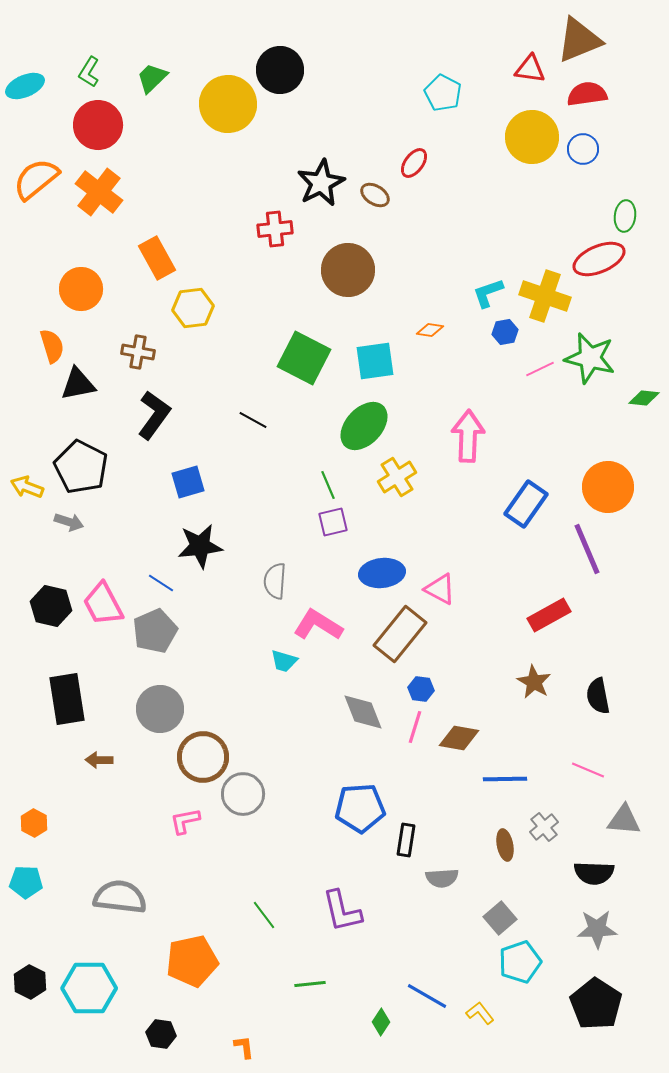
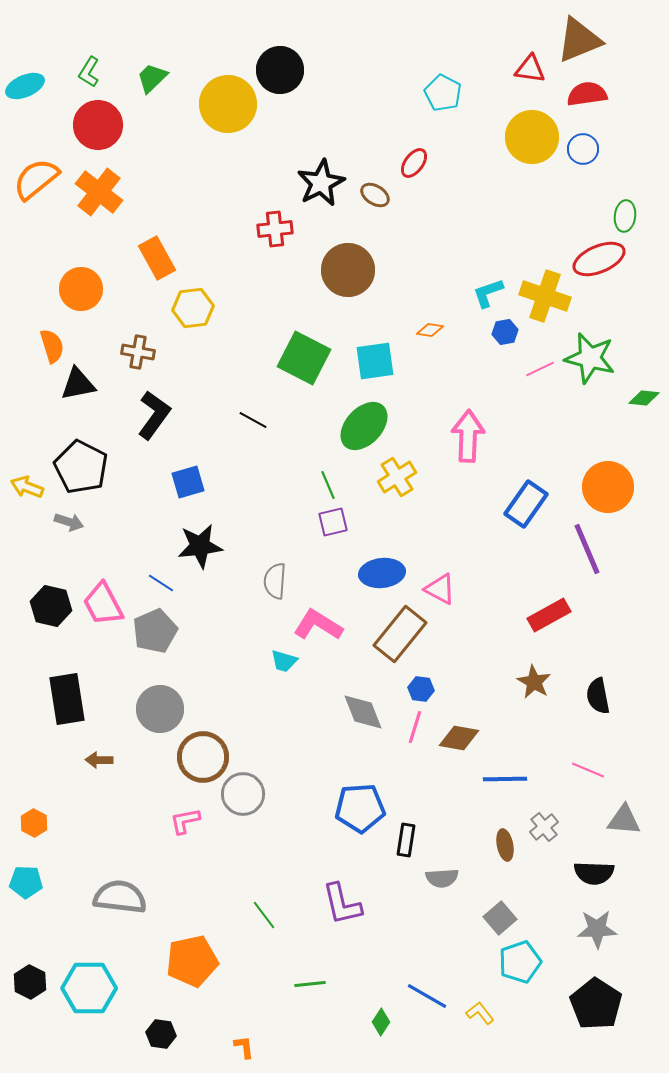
purple L-shape at (342, 911): moved 7 px up
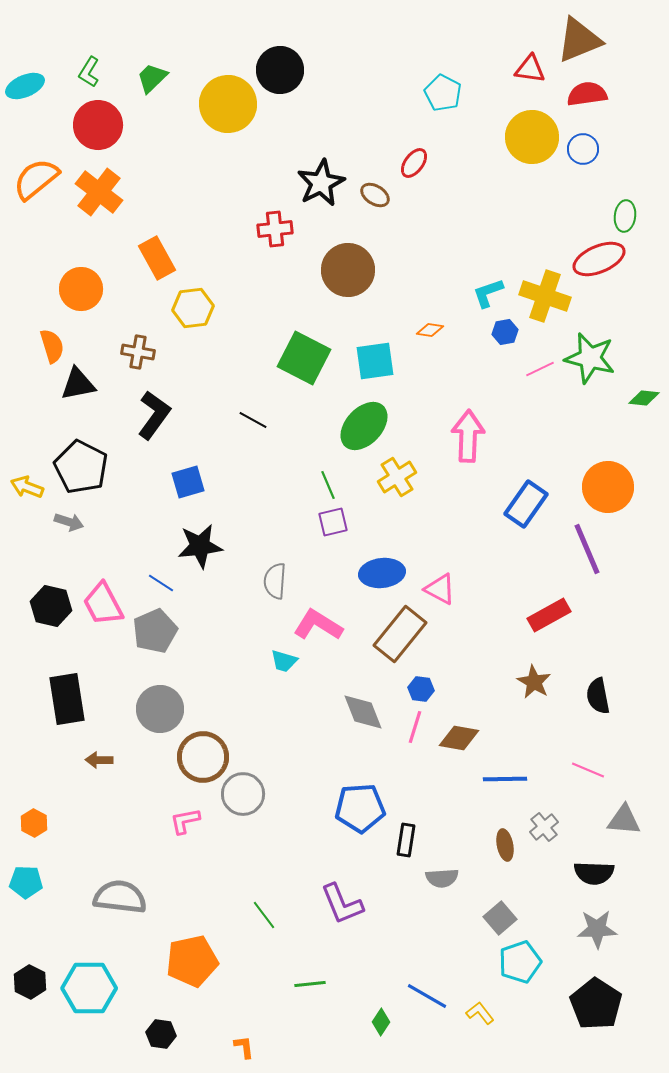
purple L-shape at (342, 904): rotated 9 degrees counterclockwise
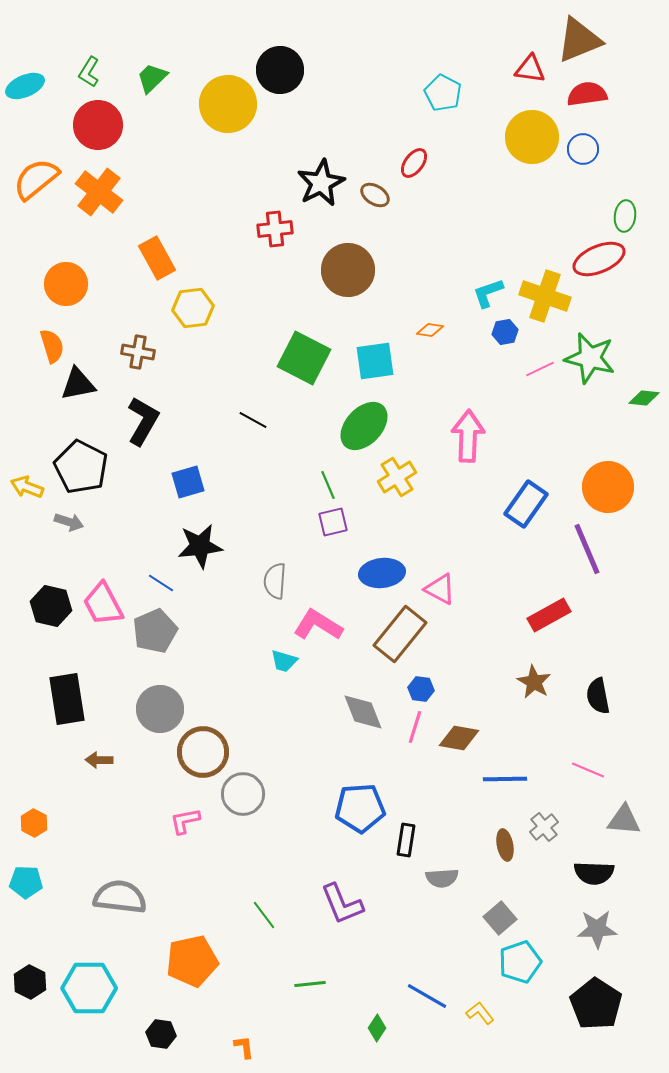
orange circle at (81, 289): moved 15 px left, 5 px up
black L-shape at (154, 415): moved 11 px left, 6 px down; rotated 6 degrees counterclockwise
brown circle at (203, 757): moved 5 px up
green diamond at (381, 1022): moved 4 px left, 6 px down
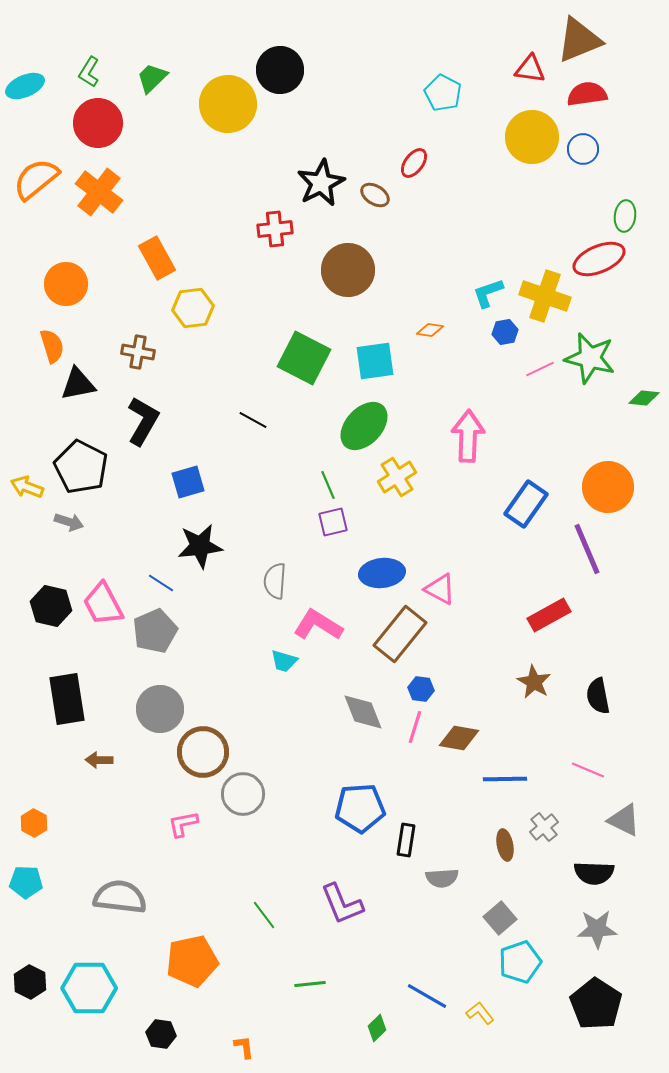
red circle at (98, 125): moved 2 px up
gray triangle at (624, 820): rotated 21 degrees clockwise
pink L-shape at (185, 821): moved 2 px left, 3 px down
green diamond at (377, 1028): rotated 12 degrees clockwise
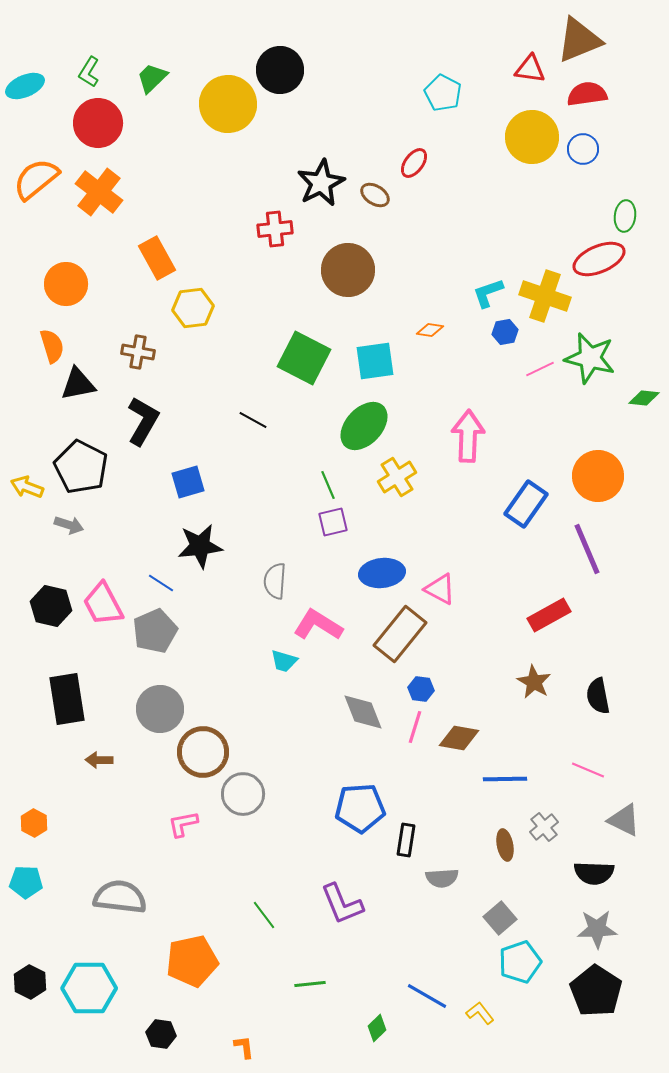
orange circle at (608, 487): moved 10 px left, 11 px up
gray arrow at (69, 522): moved 3 px down
black pentagon at (596, 1004): moved 13 px up
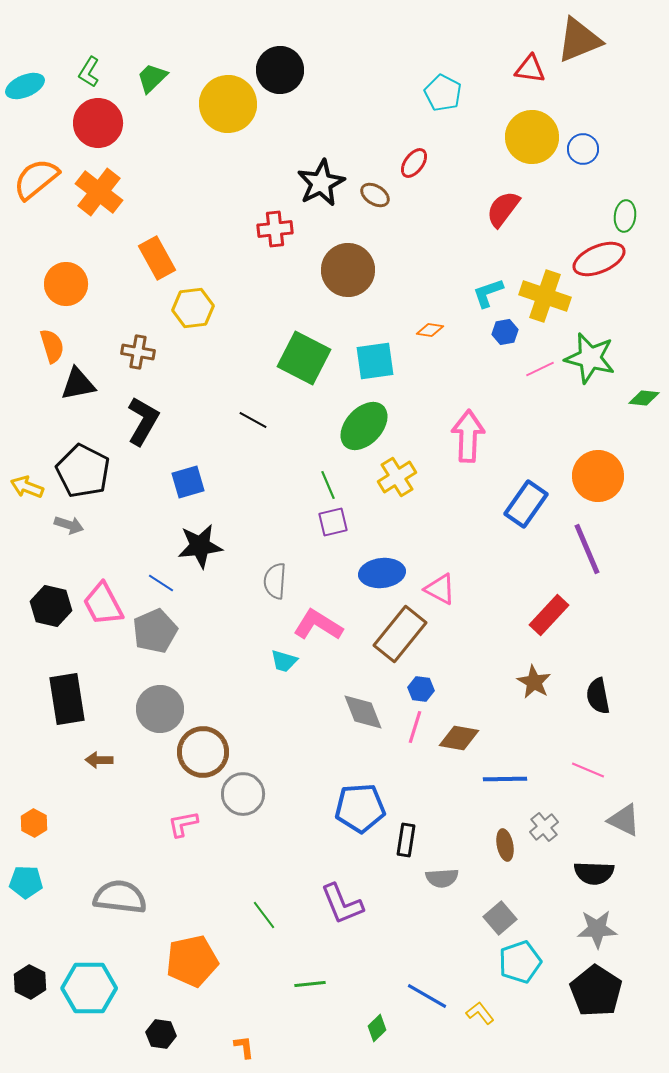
red semicircle at (587, 94): moved 84 px left, 115 px down; rotated 45 degrees counterclockwise
black pentagon at (81, 467): moved 2 px right, 4 px down
red rectangle at (549, 615): rotated 18 degrees counterclockwise
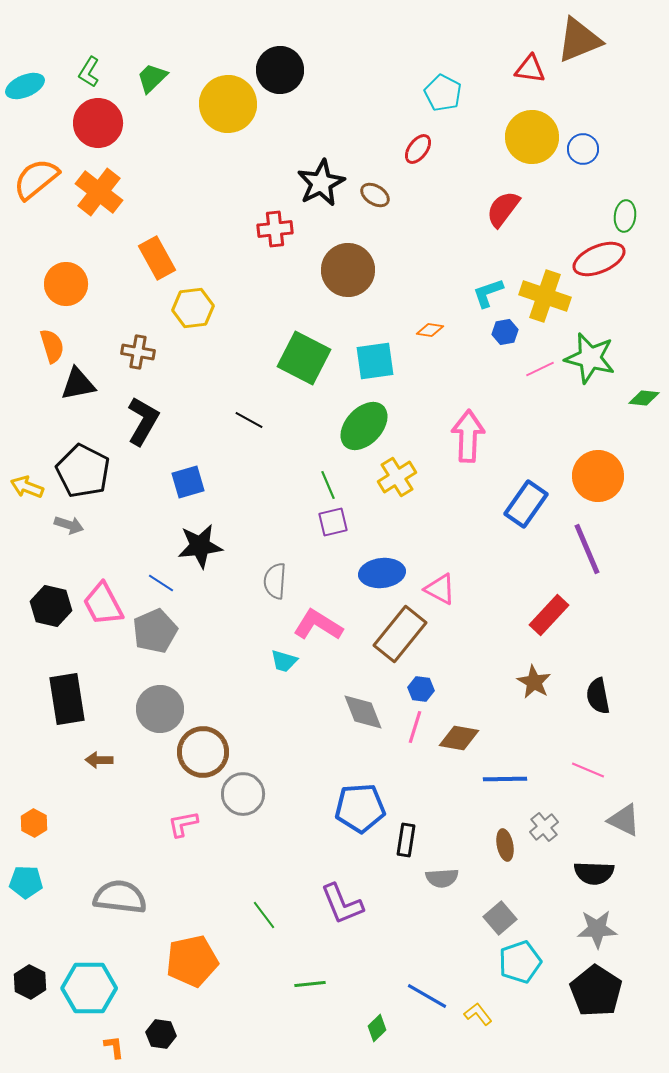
red ellipse at (414, 163): moved 4 px right, 14 px up
black line at (253, 420): moved 4 px left
yellow L-shape at (480, 1013): moved 2 px left, 1 px down
orange L-shape at (244, 1047): moved 130 px left
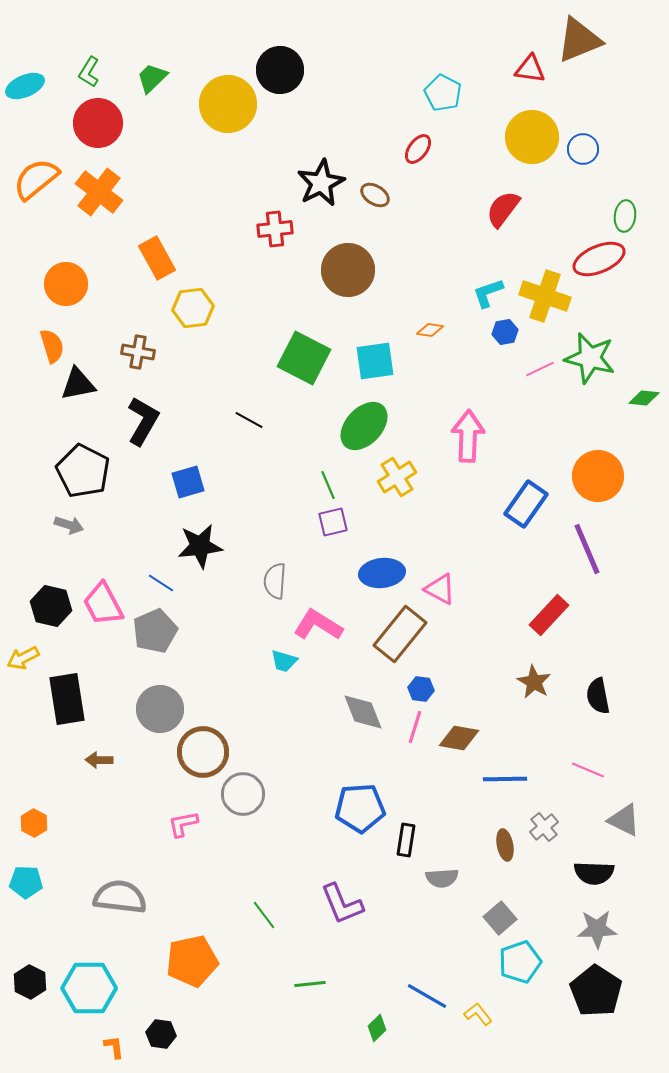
yellow arrow at (27, 487): moved 4 px left, 171 px down; rotated 48 degrees counterclockwise
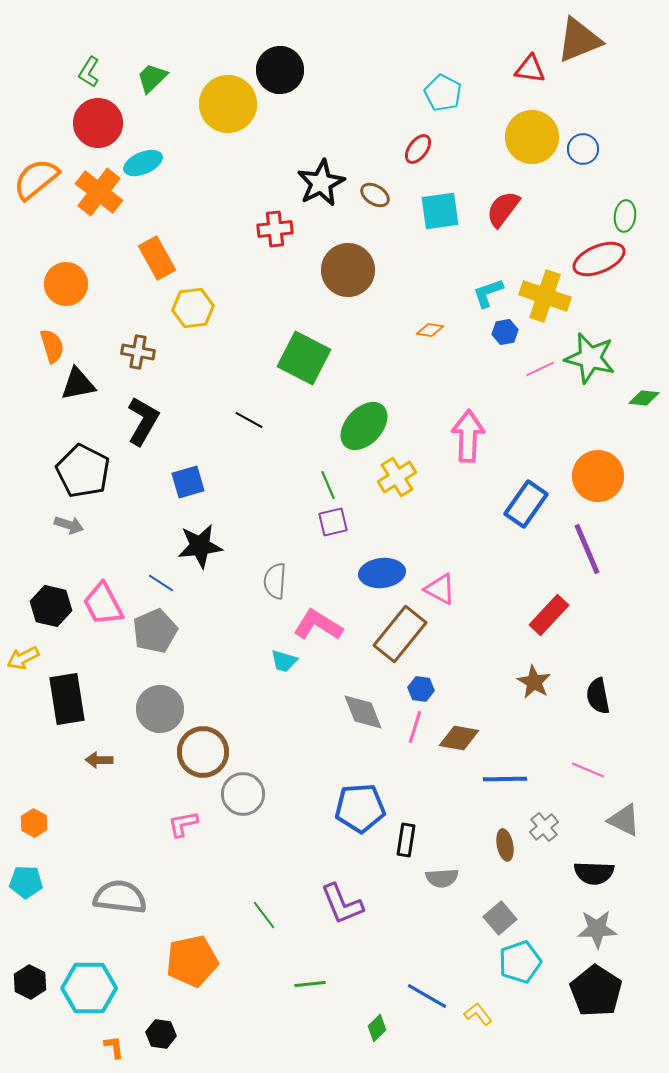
cyan ellipse at (25, 86): moved 118 px right, 77 px down
cyan square at (375, 361): moved 65 px right, 150 px up
